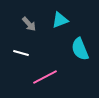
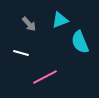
cyan semicircle: moved 7 px up
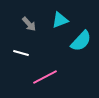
cyan semicircle: moved 1 px right, 1 px up; rotated 115 degrees counterclockwise
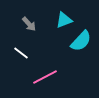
cyan triangle: moved 4 px right
white line: rotated 21 degrees clockwise
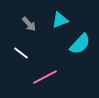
cyan triangle: moved 4 px left
cyan semicircle: moved 1 px left, 3 px down
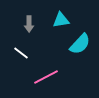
cyan triangle: moved 1 px right; rotated 12 degrees clockwise
gray arrow: rotated 42 degrees clockwise
pink line: moved 1 px right
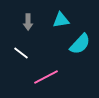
gray arrow: moved 1 px left, 2 px up
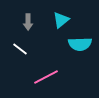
cyan triangle: rotated 30 degrees counterclockwise
cyan semicircle: rotated 45 degrees clockwise
white line: moved 1 px left, 4 px up
